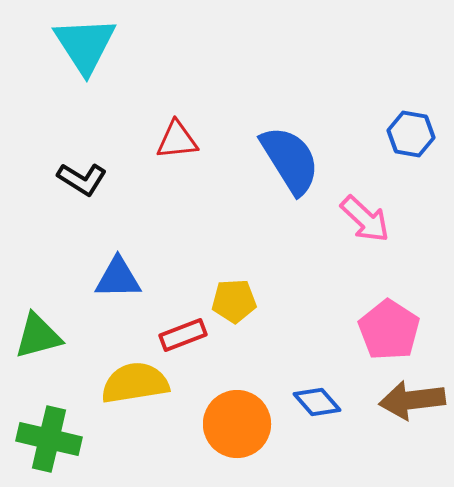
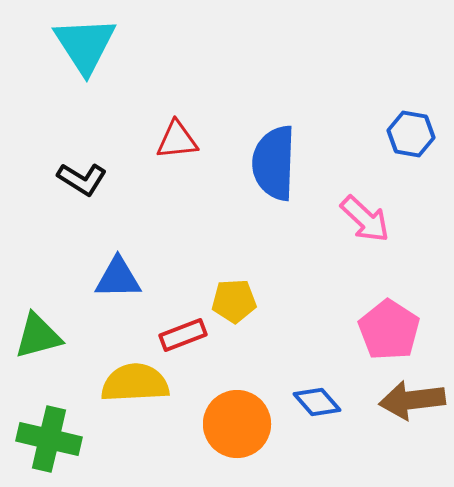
blue semicircle: moved 16 px left, 3 px down; rotated 146 degrees counterclockwise
yellow semicircle: rotated 6 degrees clockwise
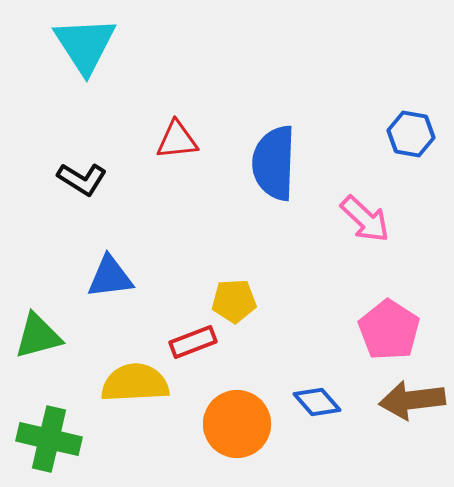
blue triangle: moved 8 px left, 1 px up; rotated 6 degrees counterclockwise
red rectangle: moved 10 px right, 7 px down
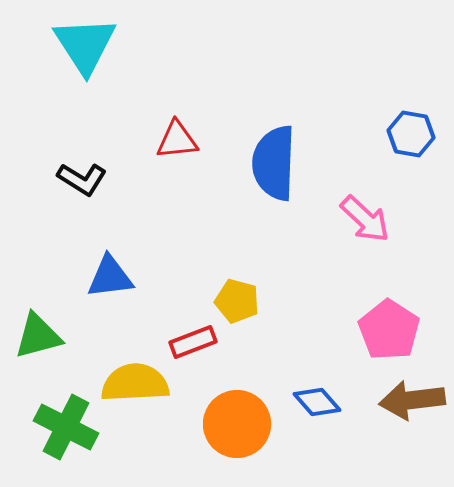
yellow pentagon: moved 3 px right; rotated 18 degrees clockwise
green cross: moved 17 px right, 12 px up; rotated 14 degrees clockwise
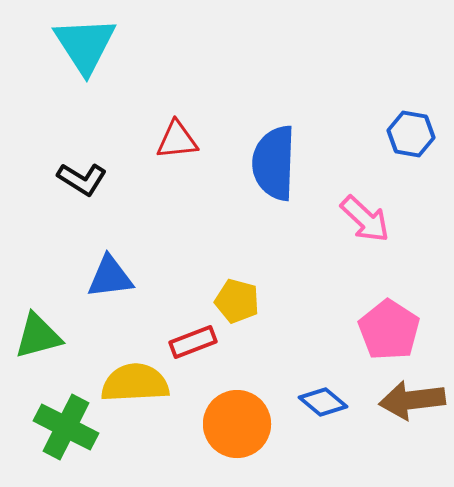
blue diamond: moved 6 px right; rotated 9 degrees counterclockwise
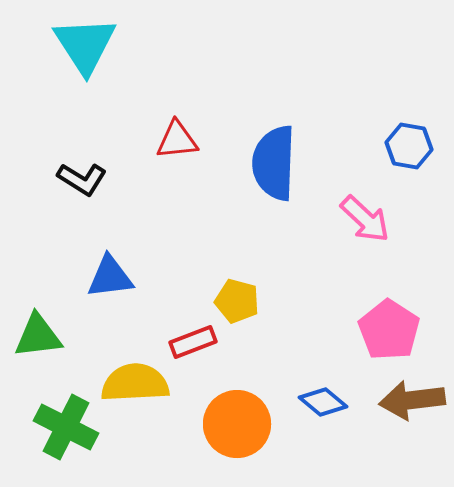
blue hexagon: moved 2 px left, 12 px down
green triangle: rotated 8 degrees clockwise
